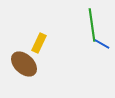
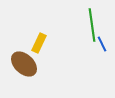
blue line: rotated 35 degrees clockwise
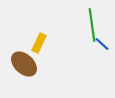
blue line: rotated 21 degrees counterclockwise
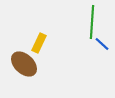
green line: moved 3 px up; rotated 12 degrees clockwise
